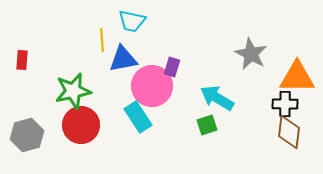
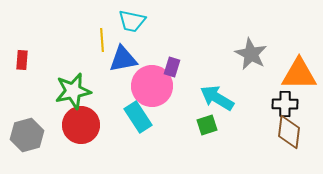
orange triangle: moved 2 px right, 3 px up
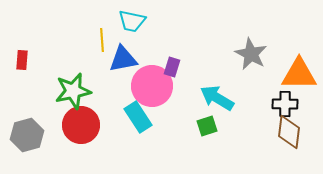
green square: moved 1 px down
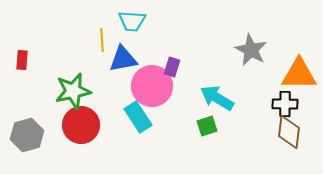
cyan trapezoid: rotated 8 degrees counterclockwise
gray star: moved 4 px up
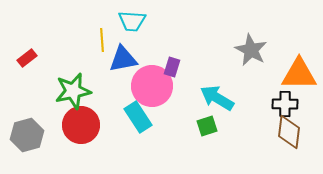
red rectangle: moved 5 px right, 2 px up; rotated 48 degrees clockwise
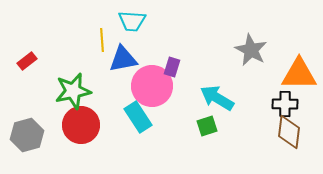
red rectangle: moved 3 px down
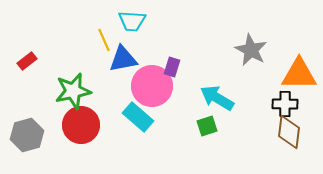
yellow line: moved 2 px right; rotated 20 degrees counterclockwise
cyan rectangle: rotated 16 degrees counterclockwise
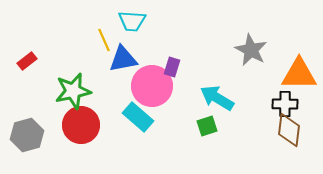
brown diamond: moved 2 px up
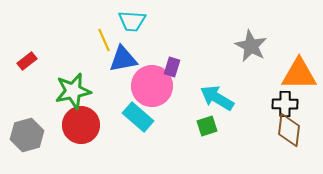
gray star: moved 4 px up
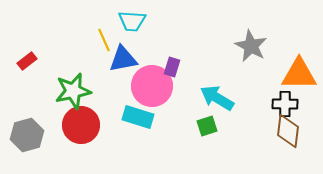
cyan rectangle: rotated 24 degrees counterclockwise
brown diamond: moved 1 px left, 1 px down
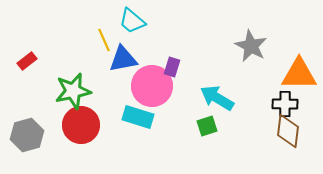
cyan trapezoid: rotated 36 degrees clockwise
